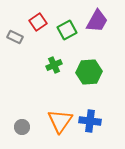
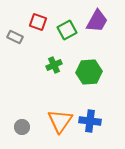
red square: rotated 36 degrees counterclockwise
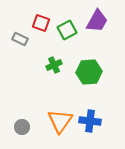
red square: moved 3 px right, 1 px down
gray rectangle: moved 5 px right, 2 px down
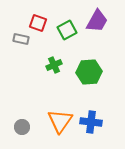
red square: moved 3 px left
gray rectangle: moved 1 px right; rotated 14 degrees counterclockwise
blue cross: moved 1 px right, 1 px down
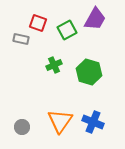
purple trapezoid: moved 2 px left, 2 px up
green hexagon: rotated 20 degrees clockwise
blue cross: moved 2 px right; rotated 15 degrees clockwise
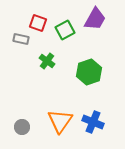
green square: moved 2 px left
green cross: moved 7 px left, 4 px up; rotated 28 degrees counterclockwise
green hexagon: rotated 25 degrees clockwise
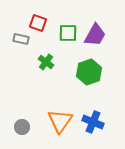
purple trapezoid: moved 16 px down
green square: moved 3 px right, 3 px down; rotated 30 degrees clockwise
green cross: moved 1 px left, 1 px down
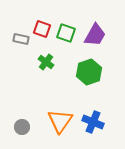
red square: moved 4 px right, 6 px down
green square: moved 2 px left; rotated 18 degrees clockwise
